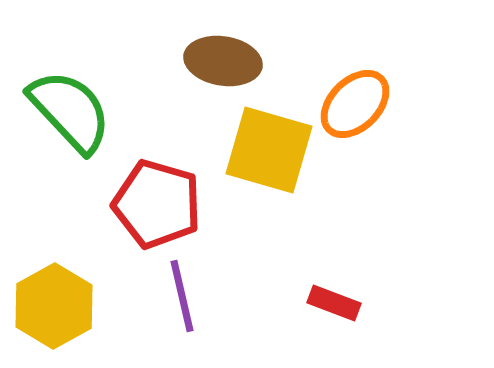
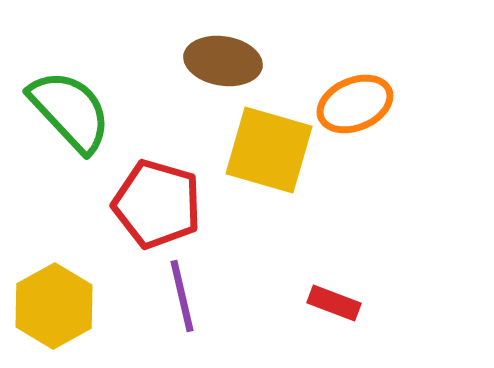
orange ellipse: rotated 22 degrees clockwise
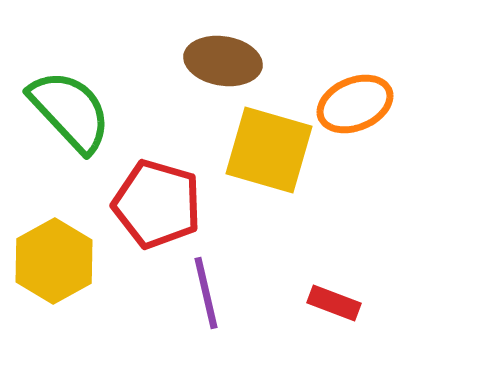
purple line: moved 24 px right, 3 px up
yellow hexagon: moved 45 px up
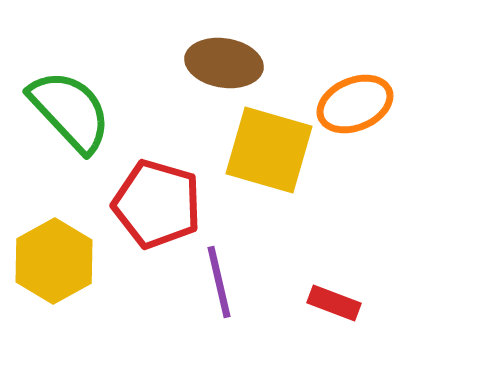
brown ellipse: moved 1 px right, 2 px down
purple line: moved 13 px right, 11 px up
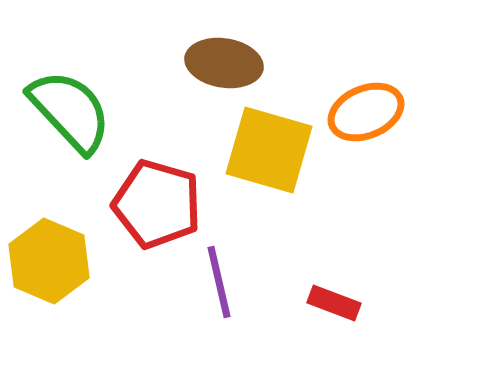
orange ellipse: moved 11 px right, 8 px down
yellow hexagon: moved 5 px left; rotated 8 degrees counterclockwise
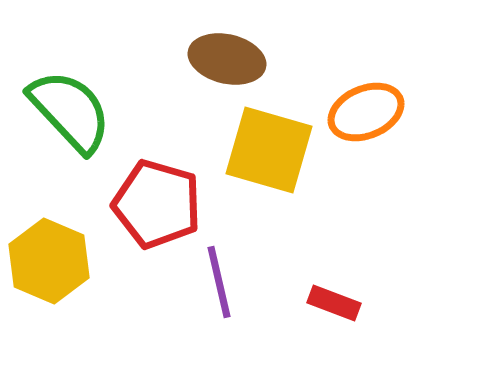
brown ellipse: moved 3 px right, 4 px up; rotated 4 degrees clockwise
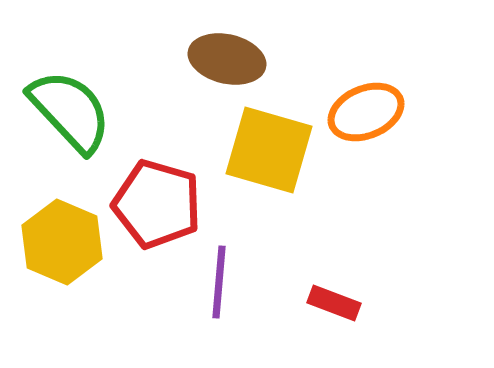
yellow hexagon: moved 13 px right, 19 px up
purple line: rotated 18 degrees clockwise
